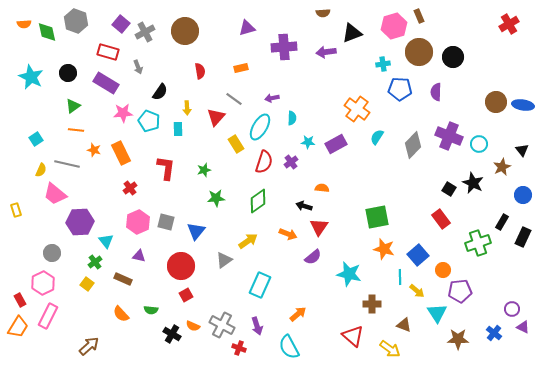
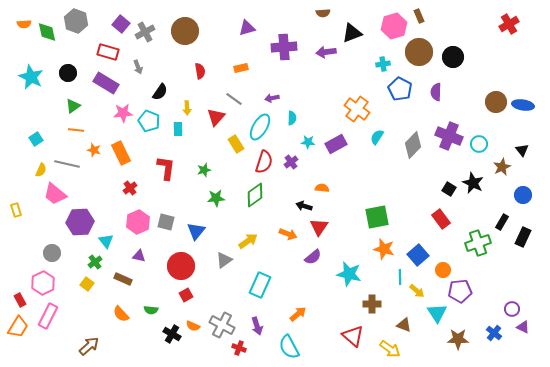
blue pentagon at (400, 89): rotated 25 degrees clockwise
green diamond at (258, 201): moved 3 px left, 6 px up
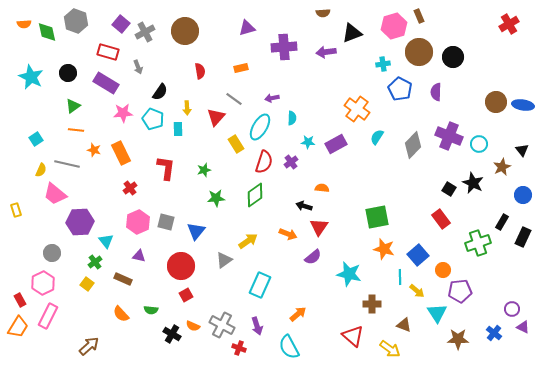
cyan pentagon at (149, 121): moved 4 px right, 2 px up
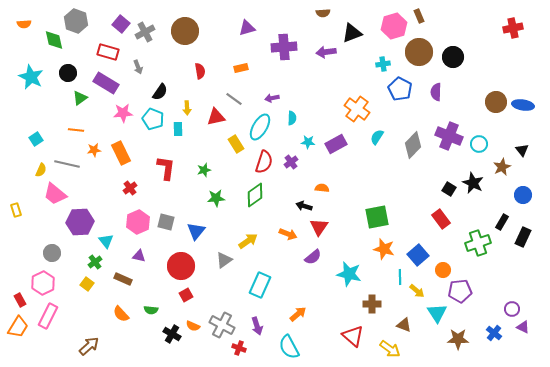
red cross at (509, 24): moved 4 px right, 4 px down; rotated 18 degrees clockwise
green diamond at (47, 32): moved 7 px right, 8 px down
green triangle at (73, 106): moved 7 px right, 8 px up
red triangle at (216, 117): rotated 36 degrees clockwise
orange star at (94, 150): rotated 24 degrees counterclockwise
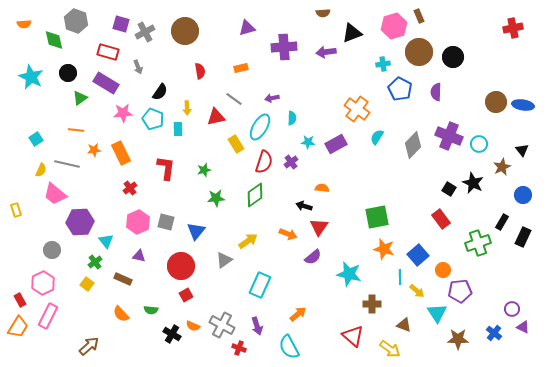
purple square at (121, 24): rotated 24 degrees counterclockwise
gray circle at (52, 253): moved 3 px up
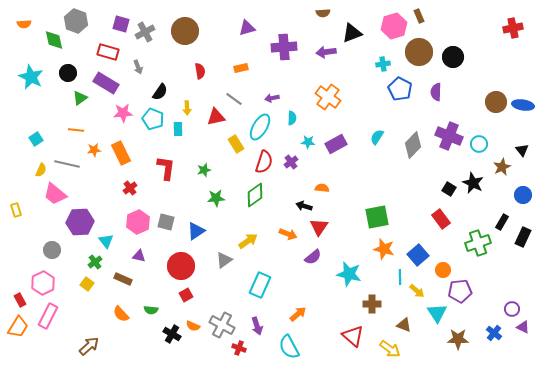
orange cross at (357, 109): moved 29 px left, 12 px up
blue triangle at (196, 231): rotated 18 degrees clockwise
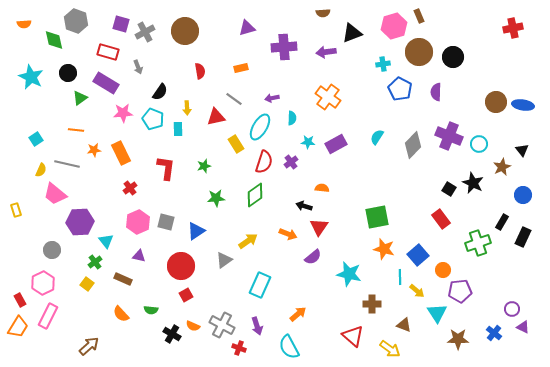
green star at (204, 170): moved 4 px up
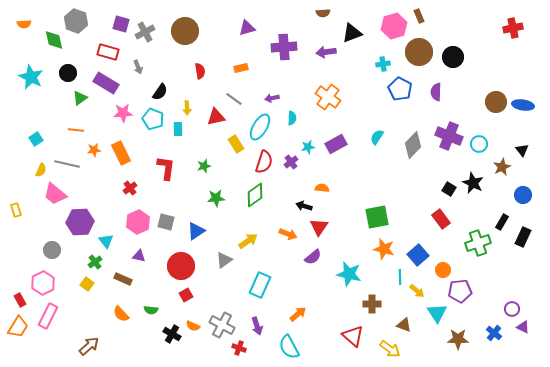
cyan star at (308, 142): moved 5 px down; rotated 16 degrees counterclockwise
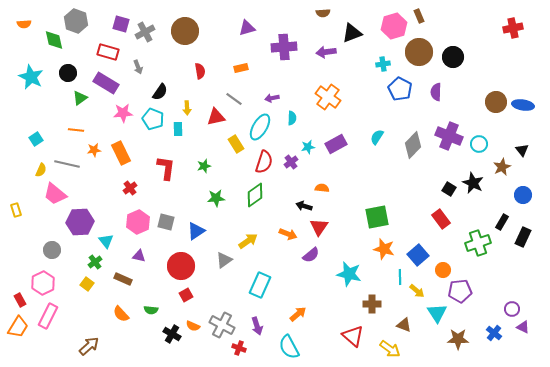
purple semicircle at (313, 257): moved 2 px left, 2 px up
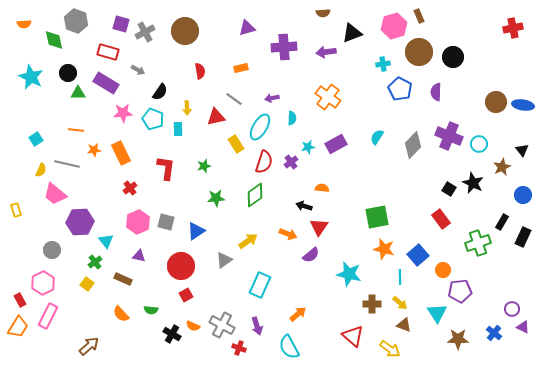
gray arrow at (138, 67): moved 3 px down; rotated 40 degrees counterclockwise
green triangle at (80, 98): moved 2 px left, 5 px up; rotated 35 degrees clockwise
yellow arrow at (417, 291): moved 17 px left, 12 px down
